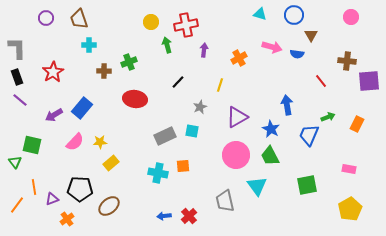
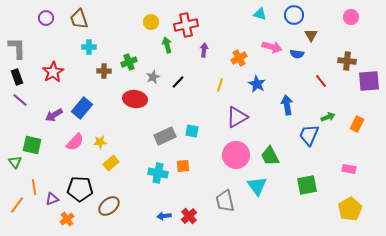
cyan cross at (89, 45): moved 2 px down
gray star at (200, 107): moved 47 px left, 30 px up
blue star at (271, 129): moved 14 px left, 45 px up
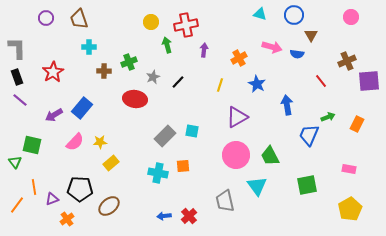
brown cross at (347, 61): rotated 30 degrees counterclockwise
gray rectangle at (165, 136): rotated 20 degrees counterclockwise
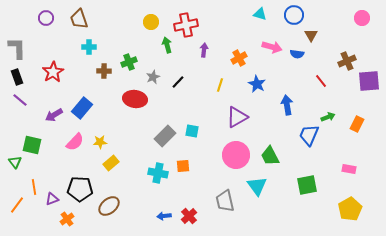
pink circle at (351, 17): moved 11 px right, 1 px down
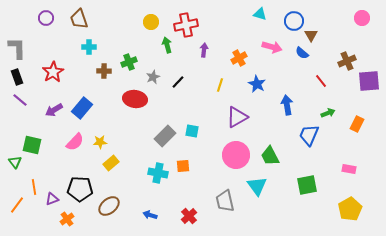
blue circle at (294, 15): moved 6 px down
blue semicircle at (297, 54): moved 5 px right, 1 px up; rotated 32 degrees clockwise
purple arrow at (54, 115): moved 5 px up
green arrow at (328, 117): moved 4 px up
blue arrow at (164, 216): moved 14 px left, 1 px up; rotated 24 degrees clockwise
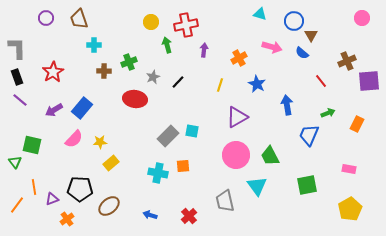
cyan cross at (89, 47): moved 5 px right, 2 px up
gray rectangle at (165, 136): moved 3 px right
pink semicircle at (75, 142): moved 1 px left, 3 px up
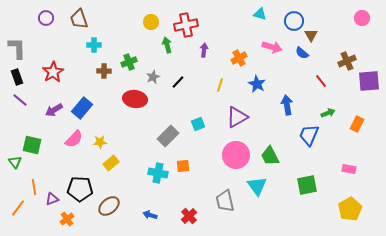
cyan square at (192, 131): moved 6 px right, 7 px up; rotated 32 degrees counterclockwise
orange line at (17, 205): moved 1 px right, 3 px down
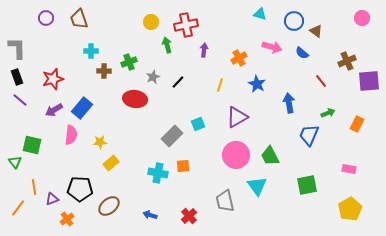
brown triangle at (311, 35): moved 5 px right, 4 px up; rotated 24 degrees counterclockwise
cyan cross at (94, 45): moved 3 px left, 6 px down
red star at (53, 72): moved 7 px down; rotated 15 degrees clockwise
blue arrow at (287, 105): moved 2 px right, 2 px up
gray rectangle at (168, 136): moved 4 px right
pink semicircle at (74, 139): moved 3 px left, 4 px up; rotated 36 degrees counterclockwise
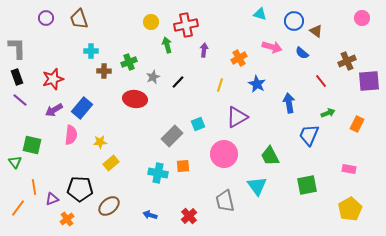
pink circle at (236, 155): moved 12 px left, 1 px up
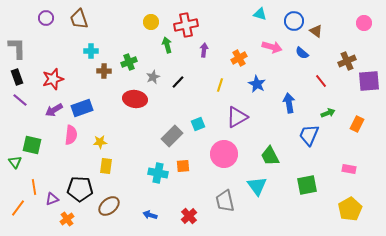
pink circle at (362, 18): moved 2 px right, 5 px down
blue rectangle at (82, 108): rotated 30 degrees clockwise
yellow rectangle at (111, 163): moved 5 px left, 3 px down; rotated 42 degrees counterclockwise
